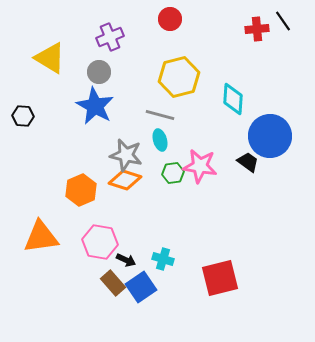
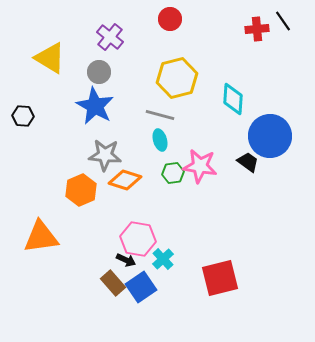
purple cross: rotated 28 degrees counterclockwise
yellow hexagon: moved 2 px left, 1 px down
gray star: moved 21 px left; rotated 8 degrees counterclockwise
pink hexagon: moved 38 px right, 3 px up
cyan cross: rotated 30 degrees clockwise
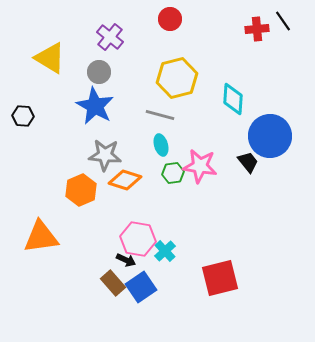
cyan ellipse: moved 1 px right, 5 px down
black trapezoid: rotated 15 degrees clockwise
cyan cross: moved 2 px right, 8 px up
